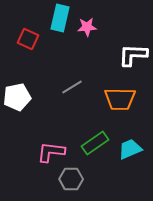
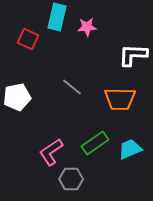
cyan rectangle: moved 3 px left, 1 px up
gray line: rotated 70 degrees clockwise
pink L-shape: rotated 40 degrees counterclockwise
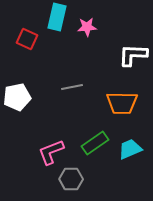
red square: moved 1 px left
gray line: rotated 50 degrees counterclockwise
orange trapezoid: moved 2 px right, 4 px down
pink L-shape: rotated 12 degrees clockwise
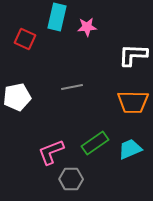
red square: moved 2 px left
orange trapezoid: moved 11 px right, 1 px up
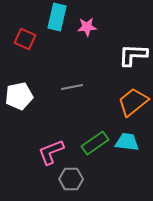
white pentagon: moved 2 px right, 1 px up
orange trapezoid: rotated 140 degrees clockwise
cyan trapezoid: moved 3 px left, 7 px up; rotated 30 degrees clockwise
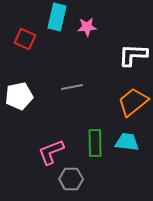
green rectangle: rotated 56 degrees counterclockwise
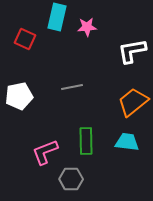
white L-shape: moved 1 px left, 4 px up; rotated 12 degrees counterclockwise
green rectangle: moved 9 px left, 2 px up
pink L-shape: moved 6 px left
